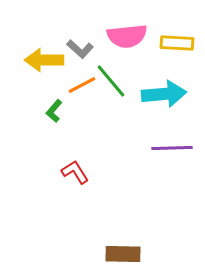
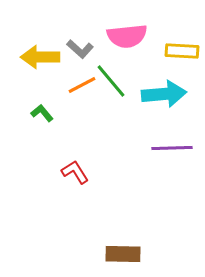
yellow rectangle: moved 5 px right, 8 px down
yellow arrow: moved 4 px left, 3 px up
green L-shape: moved 12 px left, 2 px down; rotated 100 degrees clockwise
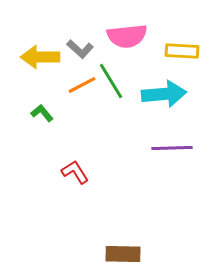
green line: rotated 9 degrees clockwise
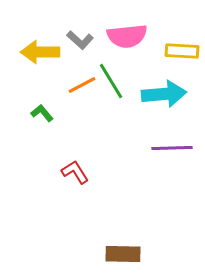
gray L-shape: moved 9 px up
yellow arrow: moved 5 px up
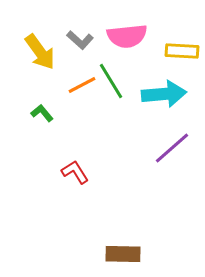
yellow arrow: rotated 126 degrees counterclockwise
purple line: rotated 39 degrees counterclockwise
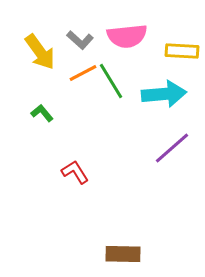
orange line: moved 1 px right, 12 px up
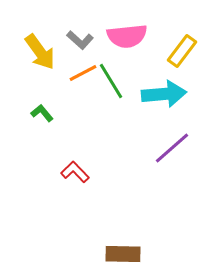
yellow rectangle: rotated 56 degrees counterclockwise
red L-shape: rotated 12 degrees counterclockwise
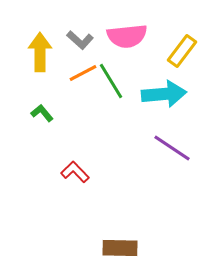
yellow arrow: rotated 144 degrees counterclockwise
purple line: rotated 75 degrees clockwise
brown rectangle: moved 3 px left, 6 px up
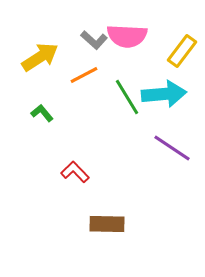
pink semicircle: rotated 9 degrees clockwise
gray L-shape: moved 14 px right
yellow arrow: moved 5 px down; rotated 57 degrees clockwise
orange line: moved 1 px right, 2 px down
green line: moved 16 px right, 16 px down
brown rectangle: moved 13 px left, 24 px up
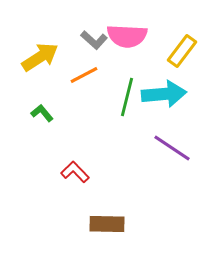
green line: rotated 45 degrees clockwise
